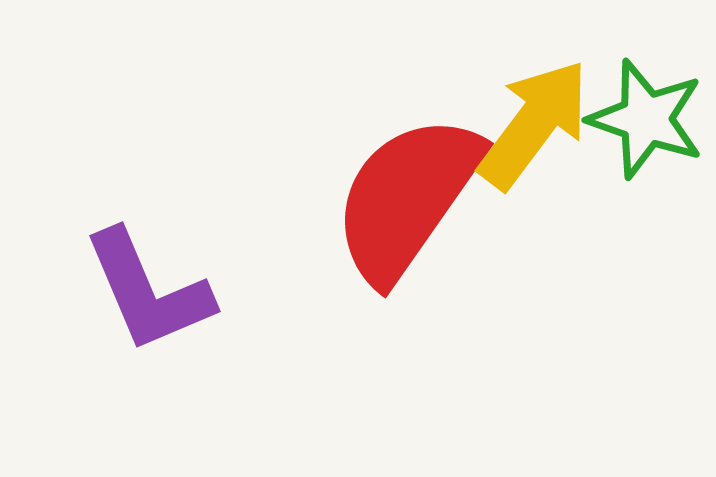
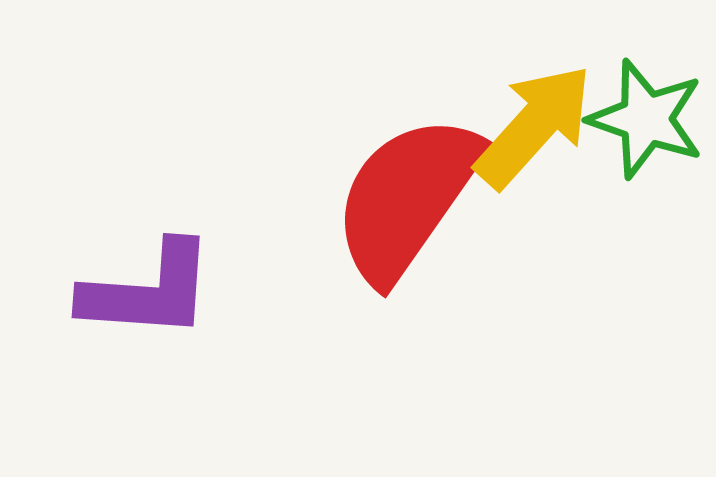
yellow arrow: moved 2 px down; rotated 5 degrees clockwise
purple L-shape: rotated 63 degrees counterclockwise
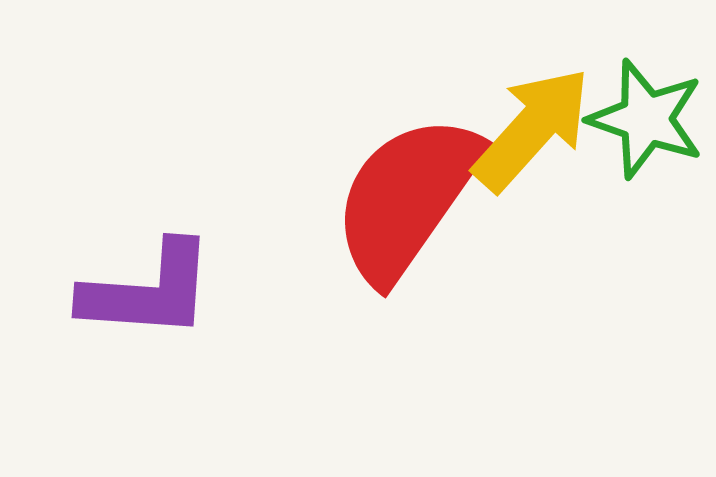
yellow arrow: moved 2 px left, 3 px down
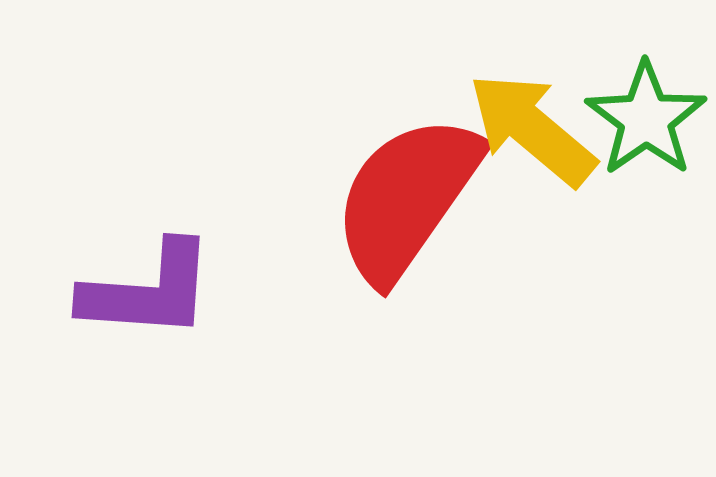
green star: rotated 18 degrees clockwise
yellow arrow: rotated 92 degrees counterclockwise
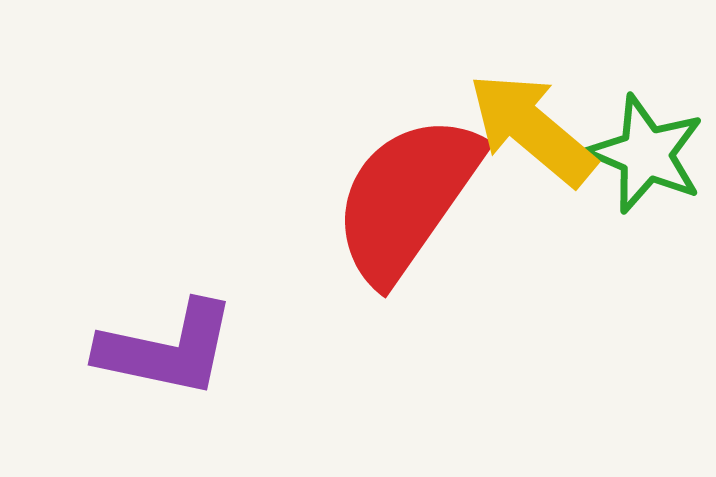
green star: moved 35 px down; rotated 14 degrees counterclockwise
purple L-shape: moved 19 px right, 58 px down; rotated 8 degrees clockwise
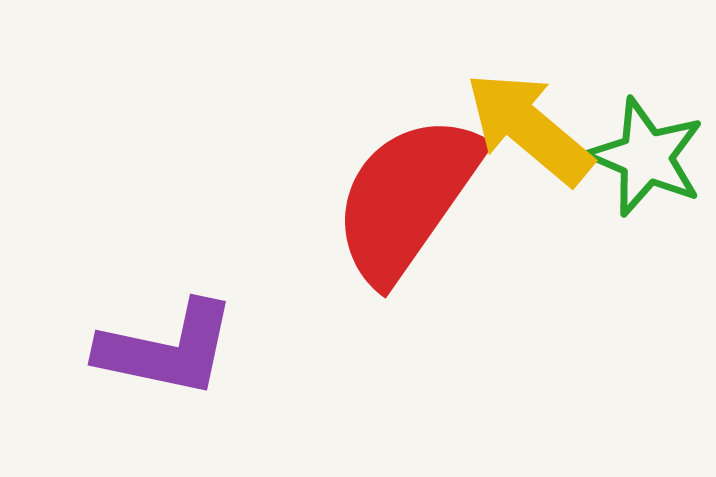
yellow arrow: moved 3 px left, 1 px up
green star: moved 3 px down
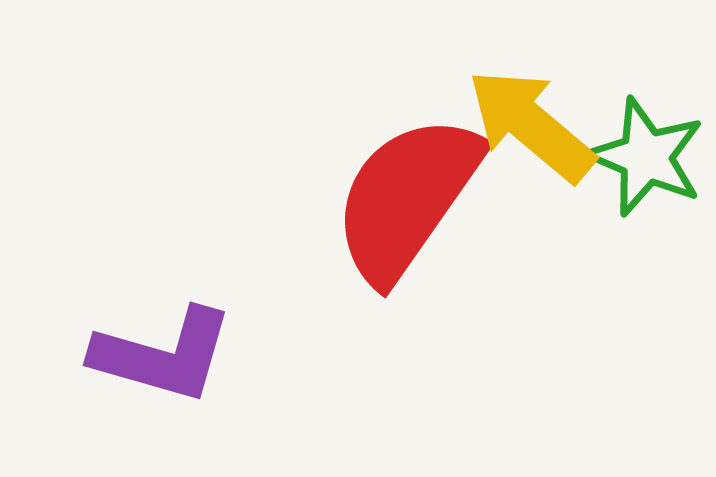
yellow arrow: moved 2 px right, 3 px up
purple L-shape: moved 4 px left, 6 px down; rotated 4 degrees clockwise
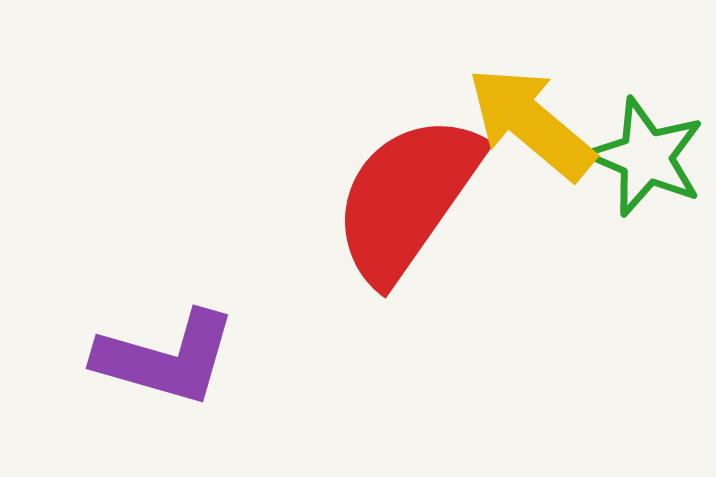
yellow arrow: moved 2 px up
purple L-shape: moved 3 px right, 3 px down
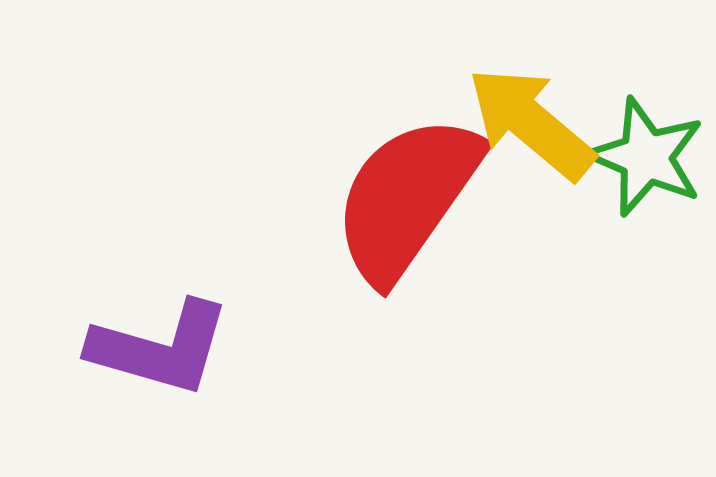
purple L-shape: moved 6 px left, 10 px up
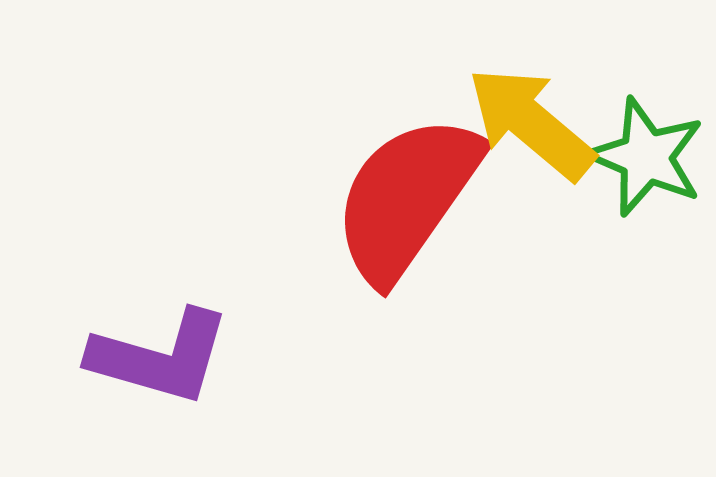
purple L-shape: moved 9 px down
